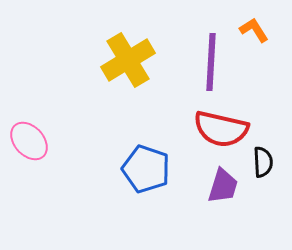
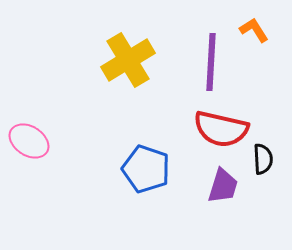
pink ellipse: rotated 15 degrees counterclockwise
black semicircle: moved 3 px up
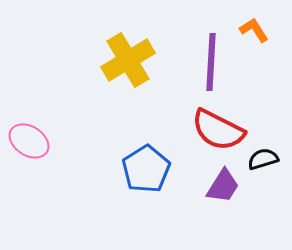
red semicircle: moved 3 px left, 1 px down; rotated 14 degrees clockwise
black semicircle: rotated 104 degrees counterclockwise
blue pentagon: rotated 21 degrees clockwise
purple trapezoid: rotated 15 degrees clockwise
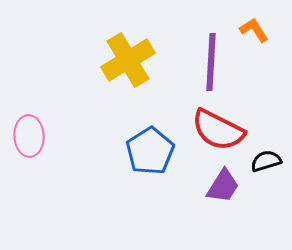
pink ellipse: moved 5 px up; rotated 54 degrees clockwise
black semicircle: moved 3 px right, 2 px down
blue pentagon: moved 4 px right, 18 px up
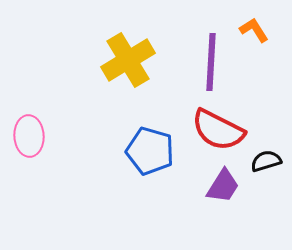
blue pentagon: rotated 24 degrees counterclockwise
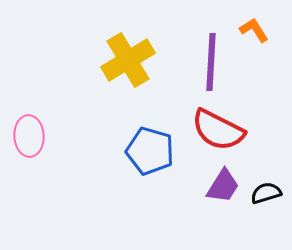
black semicircle: moved 32 px down
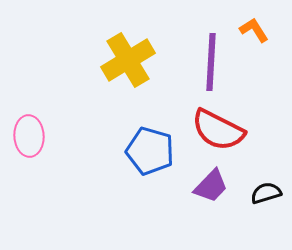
purple trapezoid: moved 12 px left; rotated 12 degrees clockwise
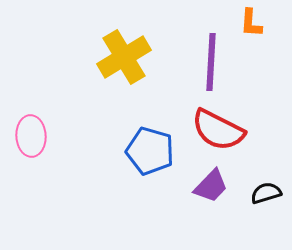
orange L-shape: moved 3 px left, 7 px up; rotated 144 degrees counterclockwise
yellow cross: moved 4 px left, 3 px up
pink ellipse: moved 2 px right
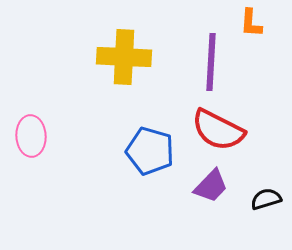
yellow cross: rotated 34 degrees clockwise
black semicircle: moved 6 px down
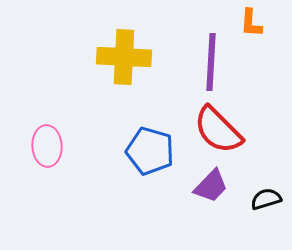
red semicircle: rotated 18 degrees clockwise
pink ellipse: moved 16 px right, 10 px down
